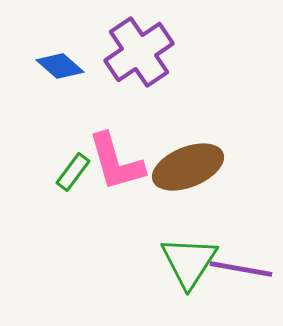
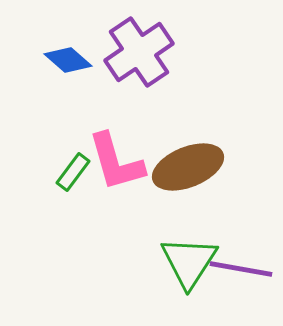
blue diamond: moved 8 px right, 6 px up
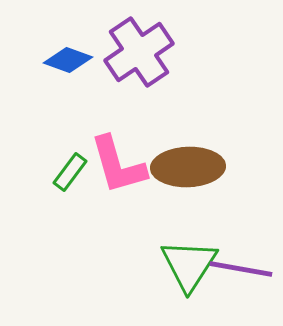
blue diamond: rotated 21 degrees counterclockwise
pink L-shape: moved 2 px right, 3 px down
brown ellipse: rotated 20 degrees clockwise
green rectangle: moved 3 px left
green triangle: moved 3 px down
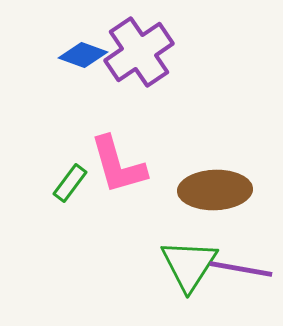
blue diamond: moved 15 px right, 5 px up
brown ellipse: moved 27 px right, 23 px down
green rectangle: moved 11 px down
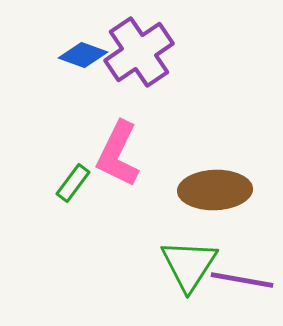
pink L-shape: moved 11 px up; rotated 42 degrees clockwise
green rectangle: moved 3 px right
purple line: moved 1 px right, 11 px down
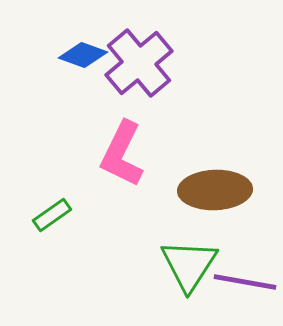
purple cross: moved 11 px down; rotated 6 degrees counterclockwise
pink L-shape: moved 4 px right
green rectangle: moved 21 px left, 32 px down; rotated 18 degrees clockwise
purple line: moved 3 px right, 2 px down
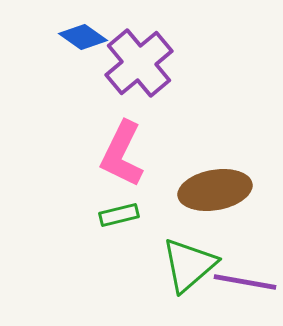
blue diamond: moved 18 px up; rotated 15 degrees clockwise
brown ellipse: rotated 8 degrees counterclockwise
green rectangle: moved 67 px right; rotated 21 degrees clockwise
green triangle: rotated 16 degrees clockwise
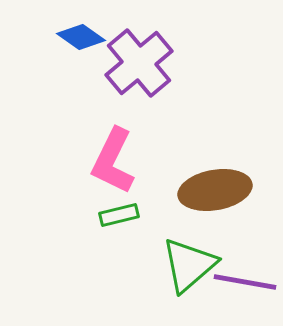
blue diamond: moved 2 px left
pink L-shape: moved 9 px left, 7 px down
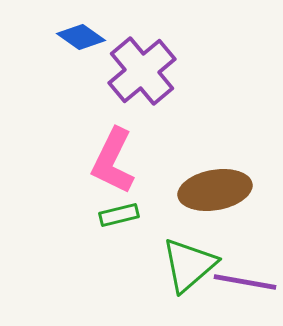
purple cross: moved 3 px right, 8 px down
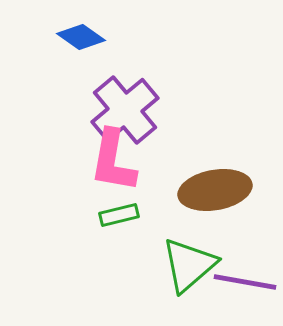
purple cross: moved 17 px left, 39 px down
pink L-shape: rotated 16 degrees counterclockwise
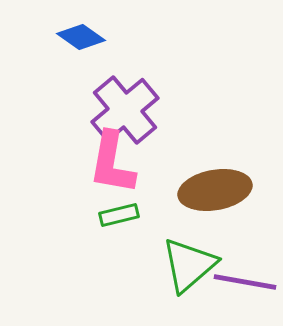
pink L-shape: moved 1 px left, 2 px down
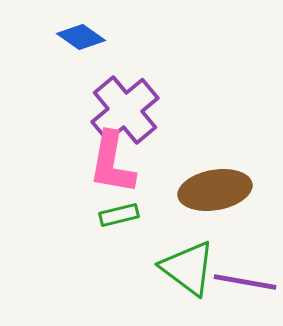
green triangle: moved 1 px left, 3 px down; rotated 42 degrees counterclockwise
